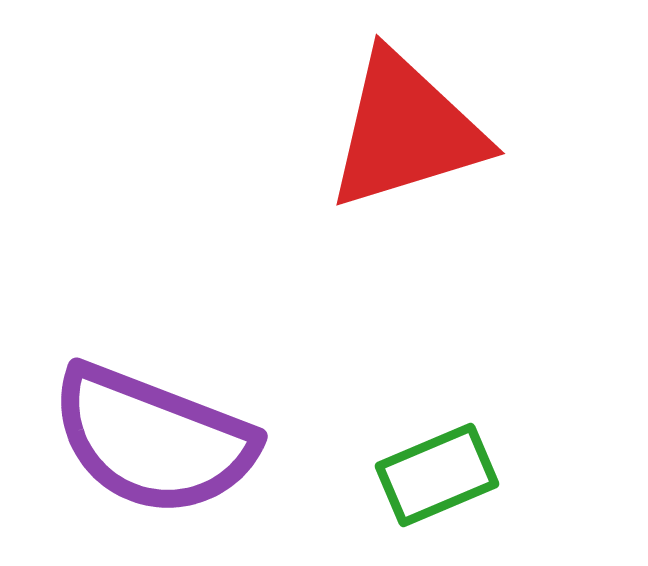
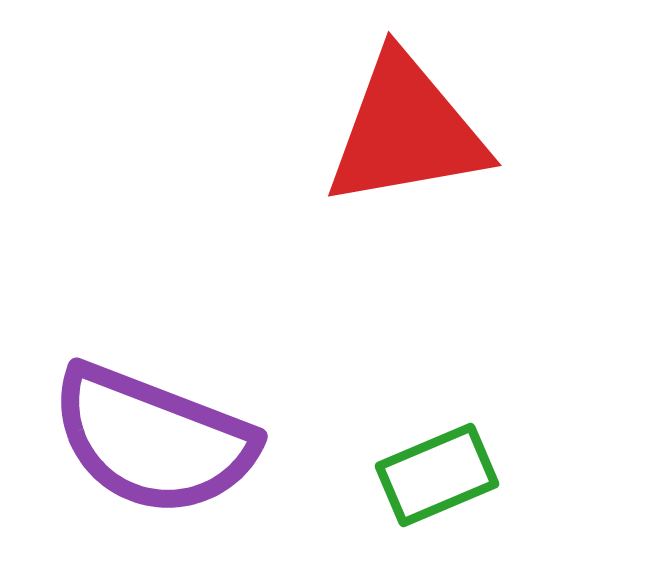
red triangle: rotated 7 degrees clockwise
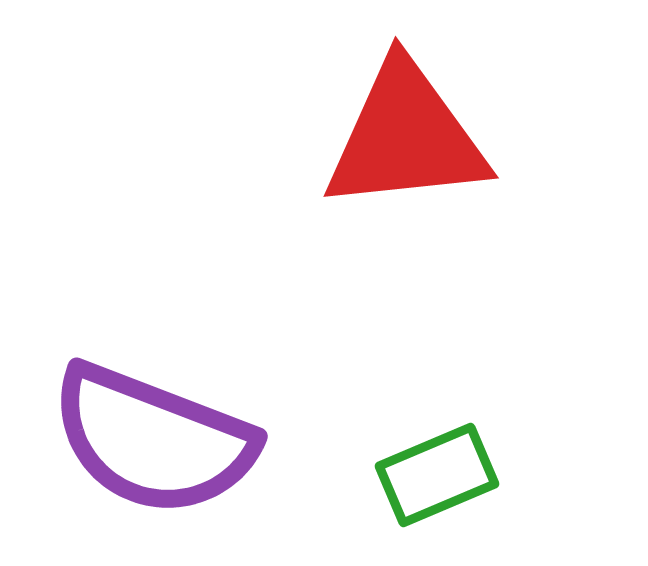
red triangle: moved 6 px down; rotated 4 degrees clockwise
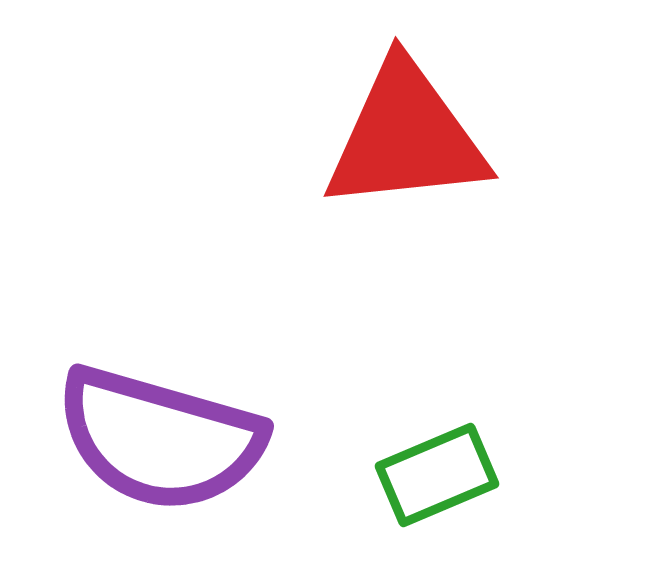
purple semicircle: moved 7 px right, 1 px up; rotated 5 degrees counterclockwise
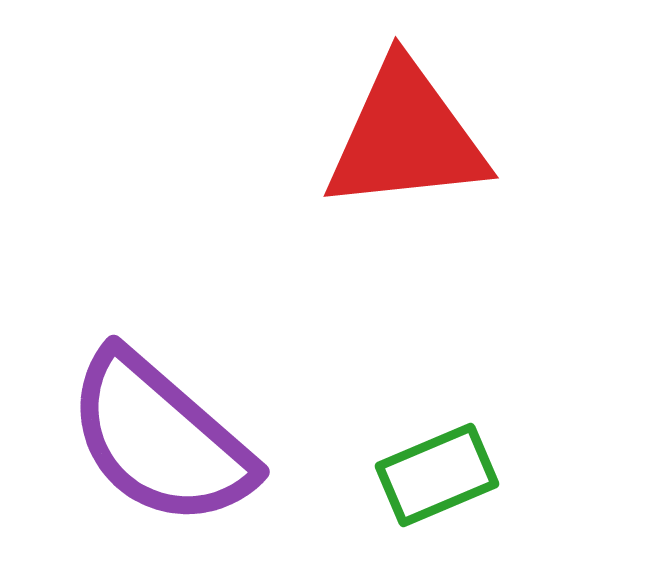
purple semicircle: rotated 25 degrees clockwise
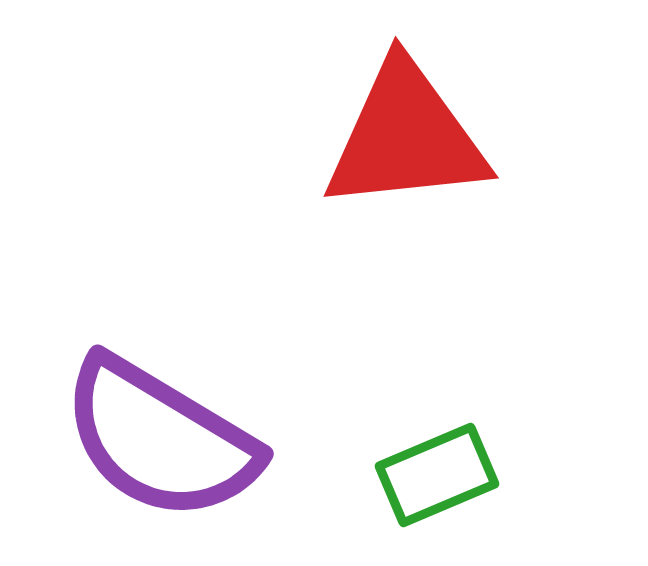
purple semicircle: rotated 10 degrees counterclockwise
